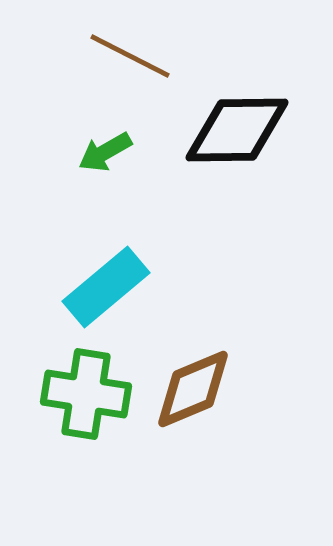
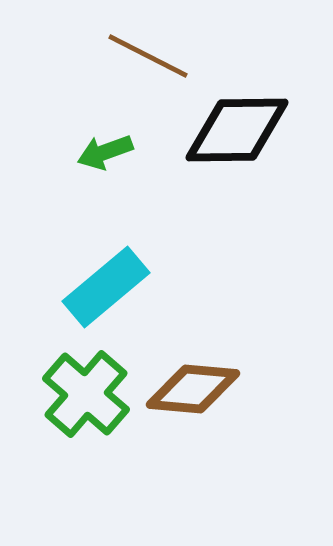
brown line: moved 18 px right
green arrow: rotated 10 degrees clockwise
brown diamond: rotated 28 degrees clockwise
green cross: rotated 32 degrees clockwise
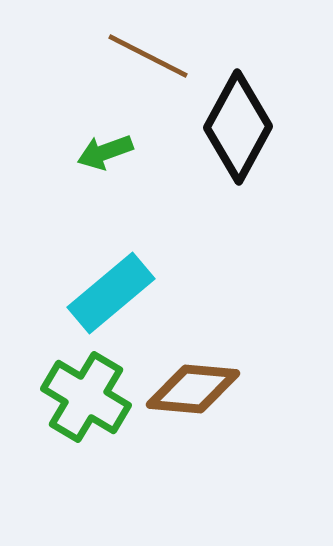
black diamond: moved 1 px right, 3 px up; rotated 61 degrees counterclockwise
cyan rectangle: moved 5 px right, 6 px down
green cross: moved 3 px down; rotated 10 degrees counterclockwise
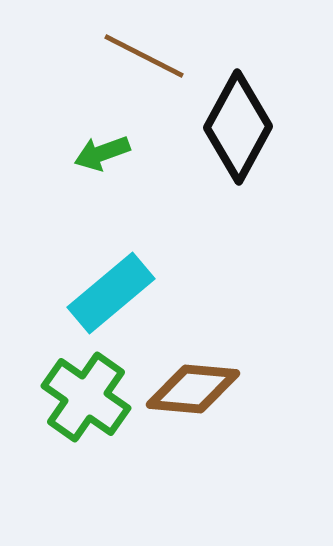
brown line: moved 4 px left
green arrow: moved 3 px left, 1 px down
green cross: rotated 4 degrees clockwise
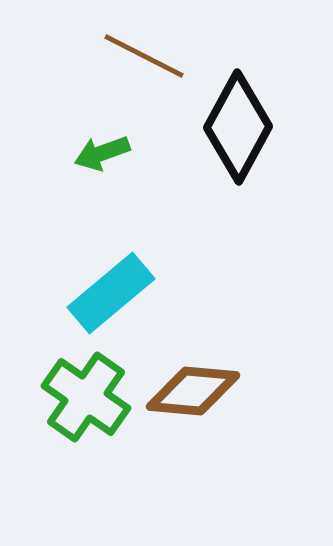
brown diamond: moved 2 px down
